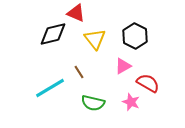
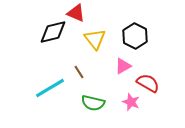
black diamond: moved 2 px up
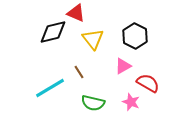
yellow triangle: moved 2 px left
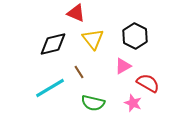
black diamond: moved 12 px down
pink star: moved 2 px right, 1 px down
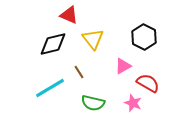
red triangle: moved 7 px left, 2 px down
black hexagon: moved 9 px right, 1 px down
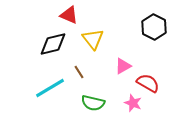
black hexagon: moved 10 px right, 10 px up
